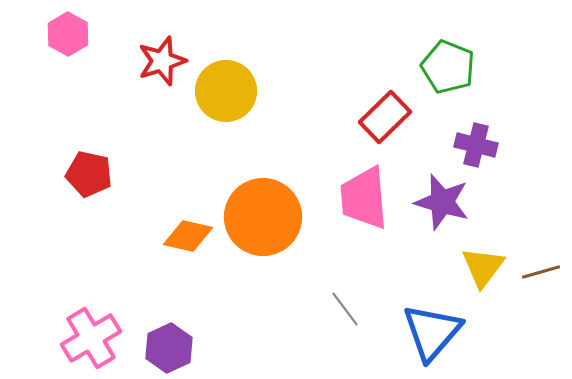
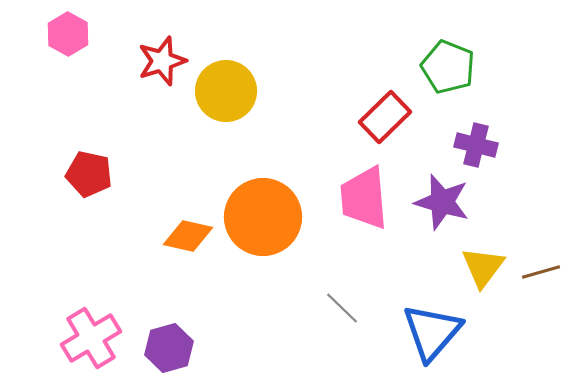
gray line: moved 3 px left, 1 px up; rotated 9 degrees counterclockwise
purple hexagon: rotated 9 degrees clockwise
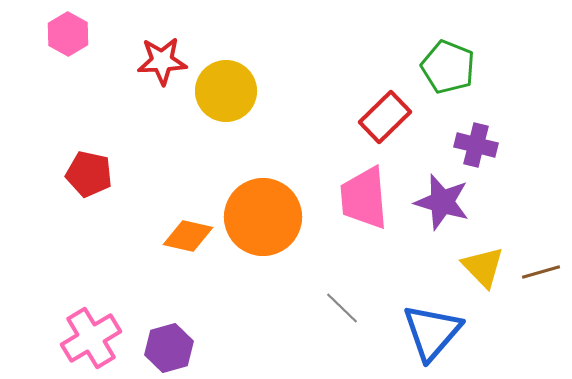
red star: rotated 15 degrees clockwise
yellow triangle: rotated 21 degrees counterclockwise
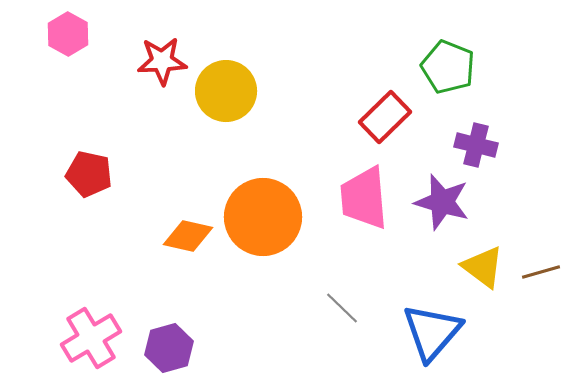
yellow triangle: rotated 9 degrees counterclockwise
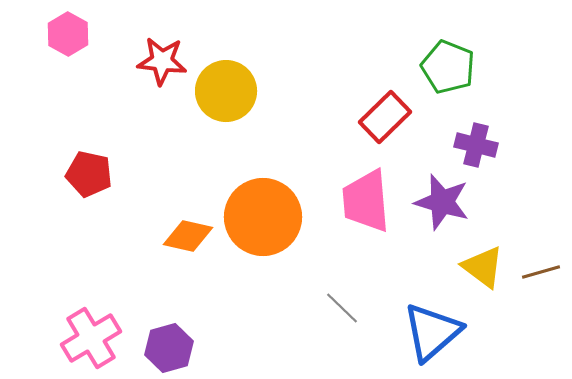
red star: rotated 9 degrees clockwise
pink trapezoid: moved 2 px right, 3 px down
blue triangle: rotated 8 degrees clockwise
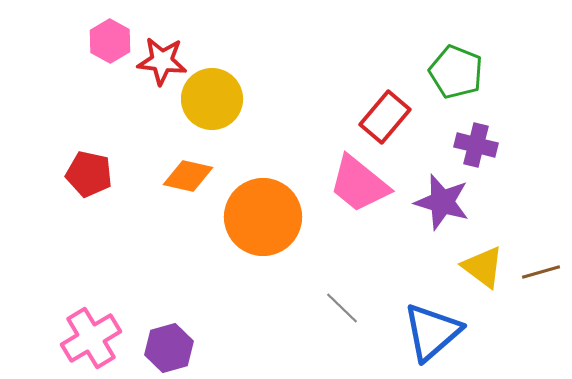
pink hexagon: moved 42 px right, 7 px down
green pentagon: moved 8 px right, 5 px down
yellow circle: moved 14 px left, 8 px down
red rectangle: rotated 6 degrees counterclockwise
pink trapezoid: moved 7 px left, 17 px up; rotated 46 degrees counterclockwise
orange diamond: moved 60 px up
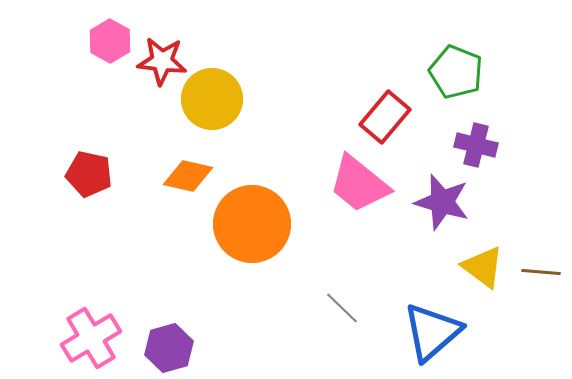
orange circle: moved 11 px left, 7 px down
brown line: rotated 21 degrees clockwise
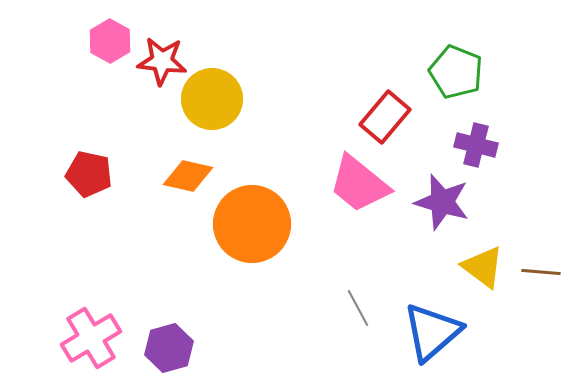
gray line: moved 16 px right; rotated 18 degrees clockwise
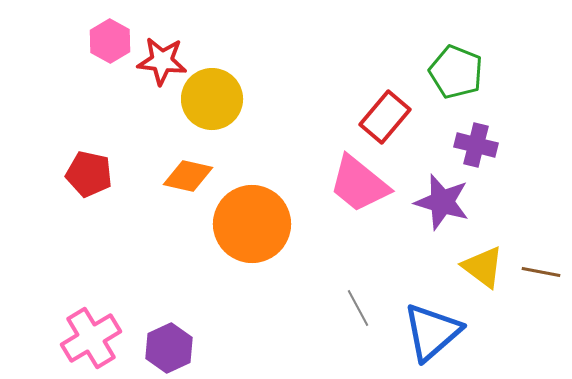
brown line: rotated 6 degrees clockwise
purple hexagon: rotated 9 degrees counterclockwise
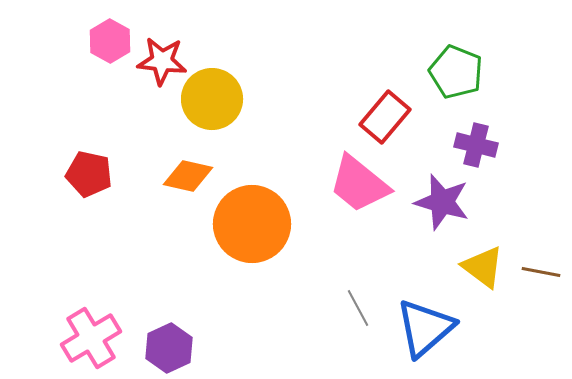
blue triangle: moved 7 px left, 4 px up
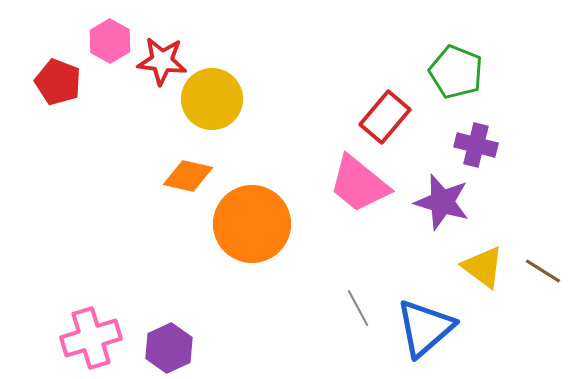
red pentagon: moved 31 px left, 92 px up; rotated 9 degrees clockwise
brown line: moved 2 px right, 1 px up; rotated 21 degrees clockwise
pink cross: rotated 14 degrees clockwise
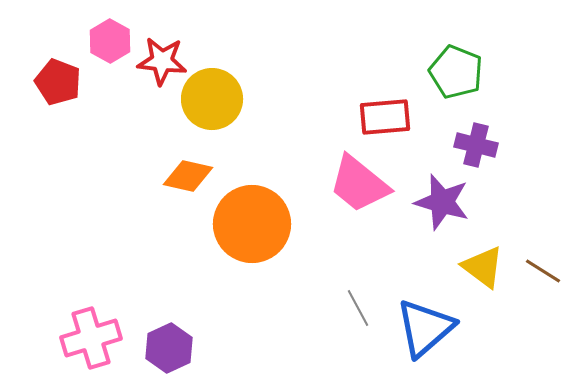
red rectangle: rotated 45 degrees clockwise
